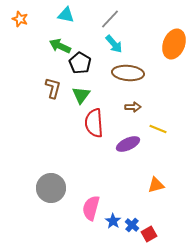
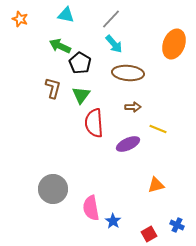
gray line: moved 1 px right
gray circle: moved 2 px right, 1 px down
pink semicircle: rotated 25 degrees counterclockwise
blue cross: moved 45 px right; rotated 16 degrees counterclockwise
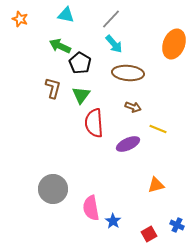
brown arrow: rotated 21 degrees clockwise
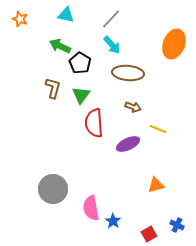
cyan arrow: moved 2 px left, 1 px down
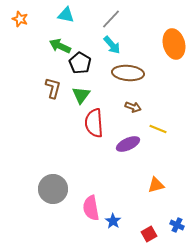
orange ellipse: rotated 36 degrees counterclockwise
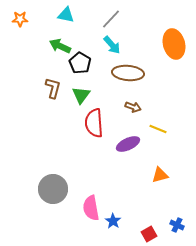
orange star: rotated 21 degrees counterclockwise
orange triangle: moved 4 px right, 10 px up
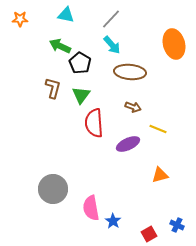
brown ellipse: moved 2 px right, 1 px up
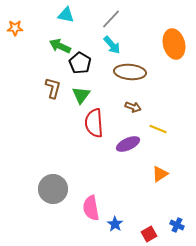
orange star: moved 5 px left, 9 px down
orange triangle: moved 1 px up; rotated 18 degrees counterclockwise
blue star: moved 2 px right, 3 px down
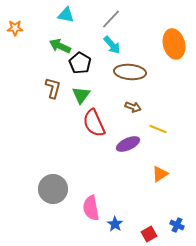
red semicircle: rotated 20 degrees counterclockwise
